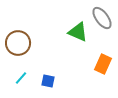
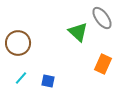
green triangle: rotated 20 degrees clockwise
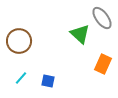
green triangle: moved 2 px right, 2 px down
brown circle: moved 1 px right, 2 px up
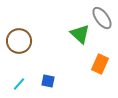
orange rectangle: moved 3 px left
cyan line: moved 2 px left, 6 px down
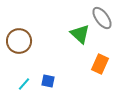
cyan line: moved 5 px right
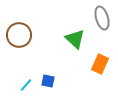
gray ellipse: rotated 20 degrees clockwise
green triangle: moved 5 px left, 5 px down
brown circle: moved 6 px up
cyan line: moved 2 px right, 1 px down
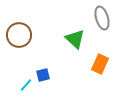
blue square: moved 5 px left, 6 px up; rotated 24 degrees counterclockwise
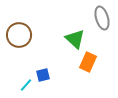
orange rectangle: moved 12 px left, 2 px up
